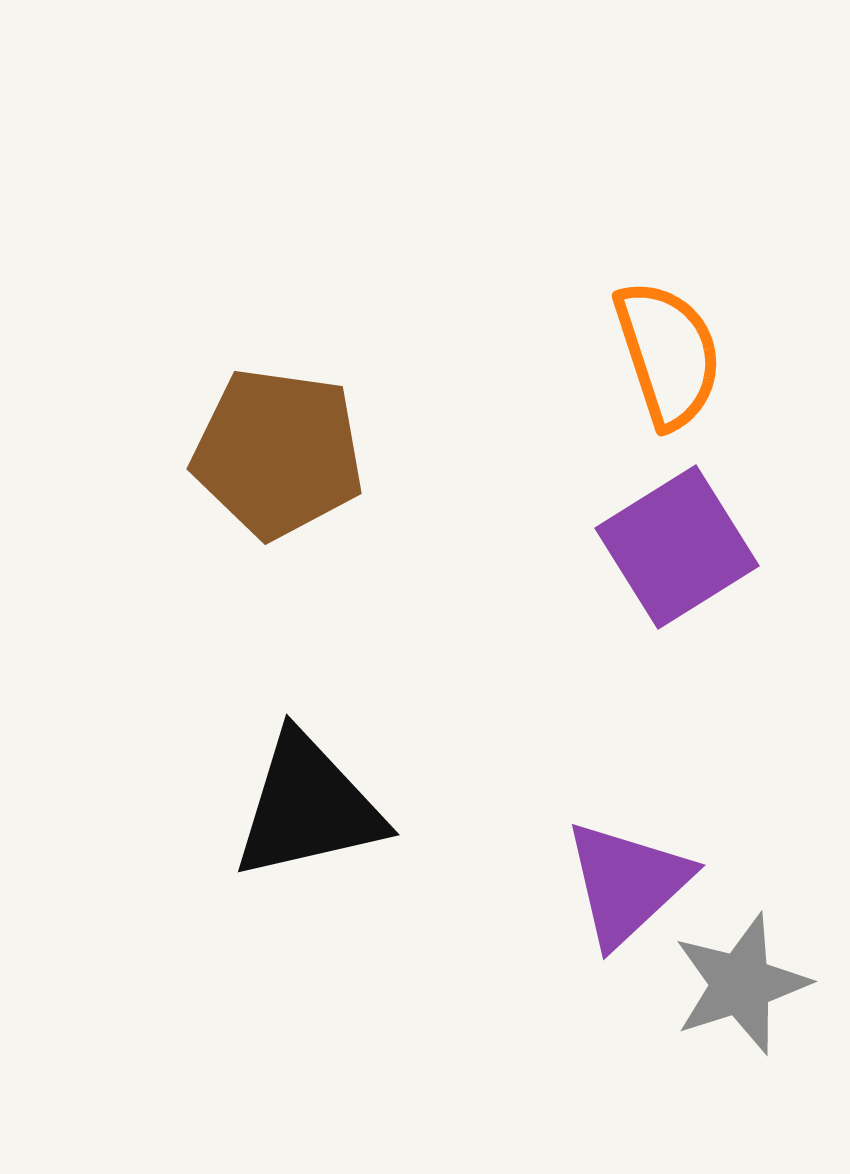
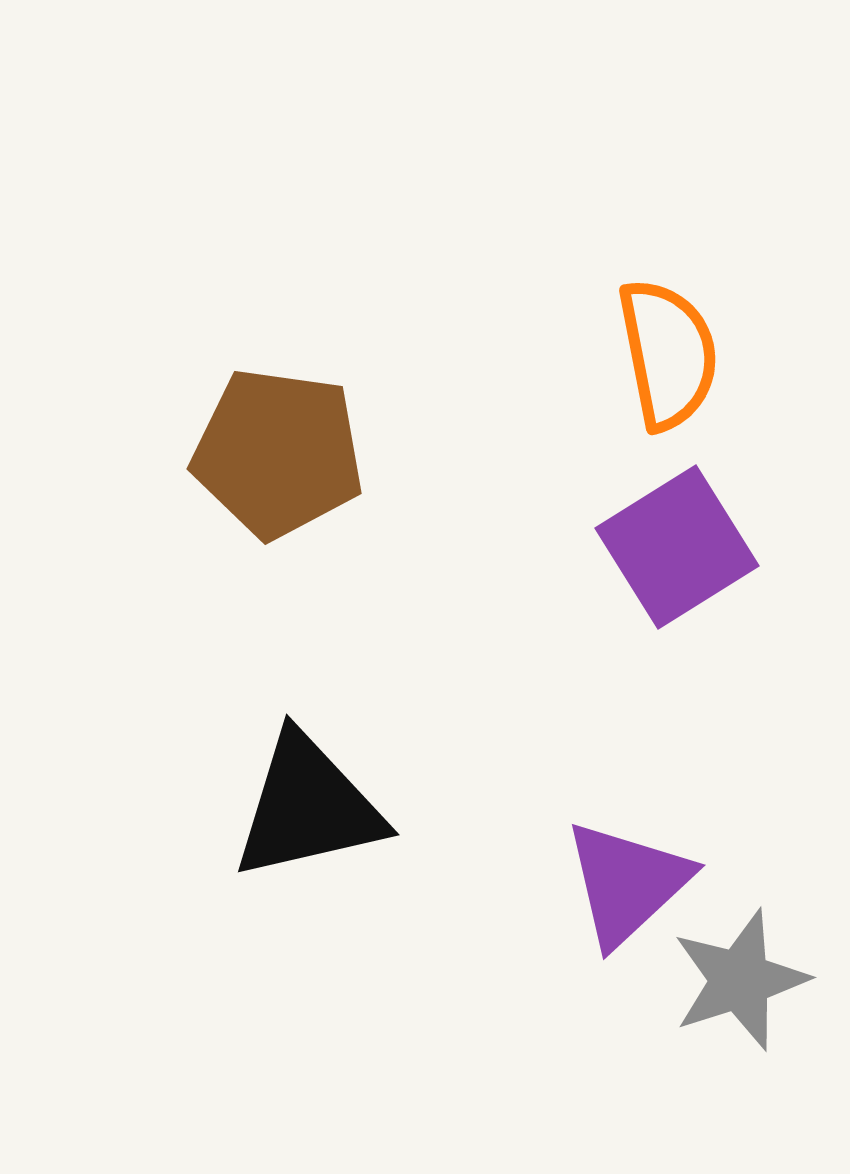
orange semicircle: rotated 7 degrees clockwise
gray star: moved 1 px left, 4 px up
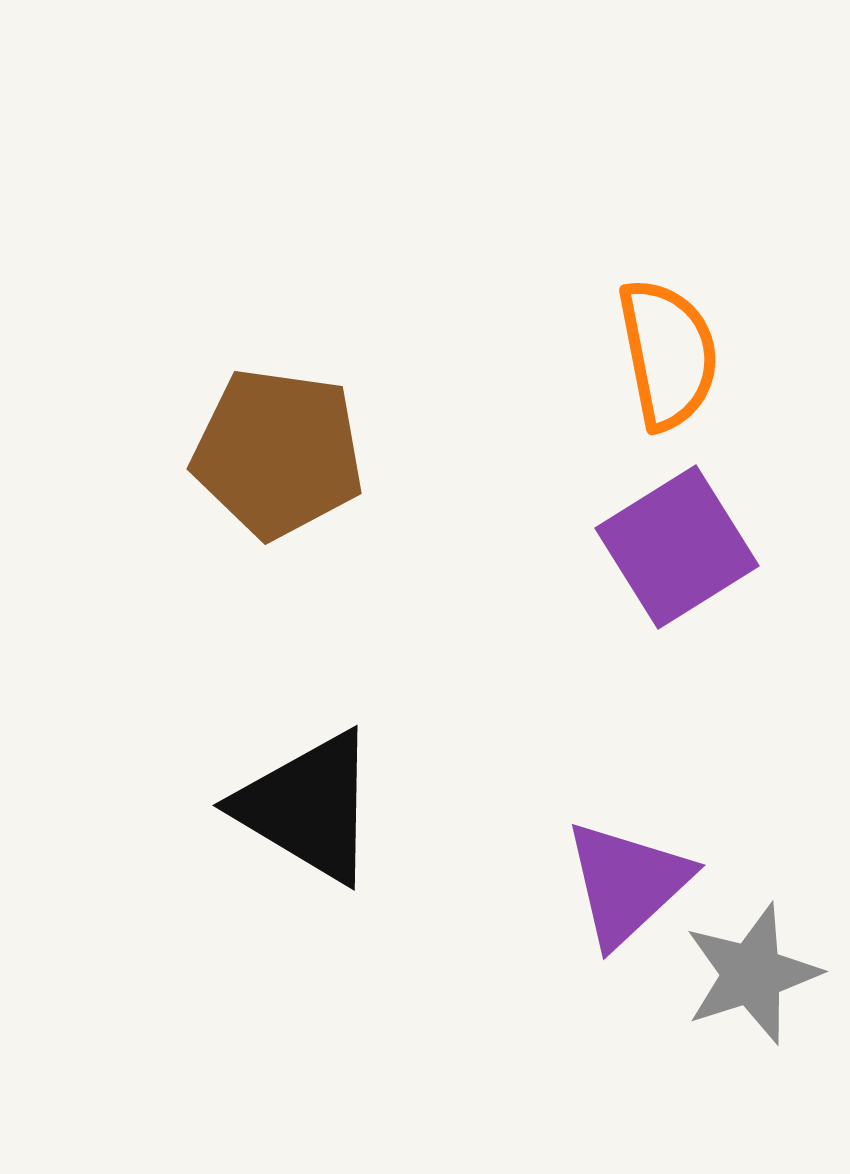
black triangle: rotated 44 degrees clockwise
gray star: moved 12 px right, 6 px up
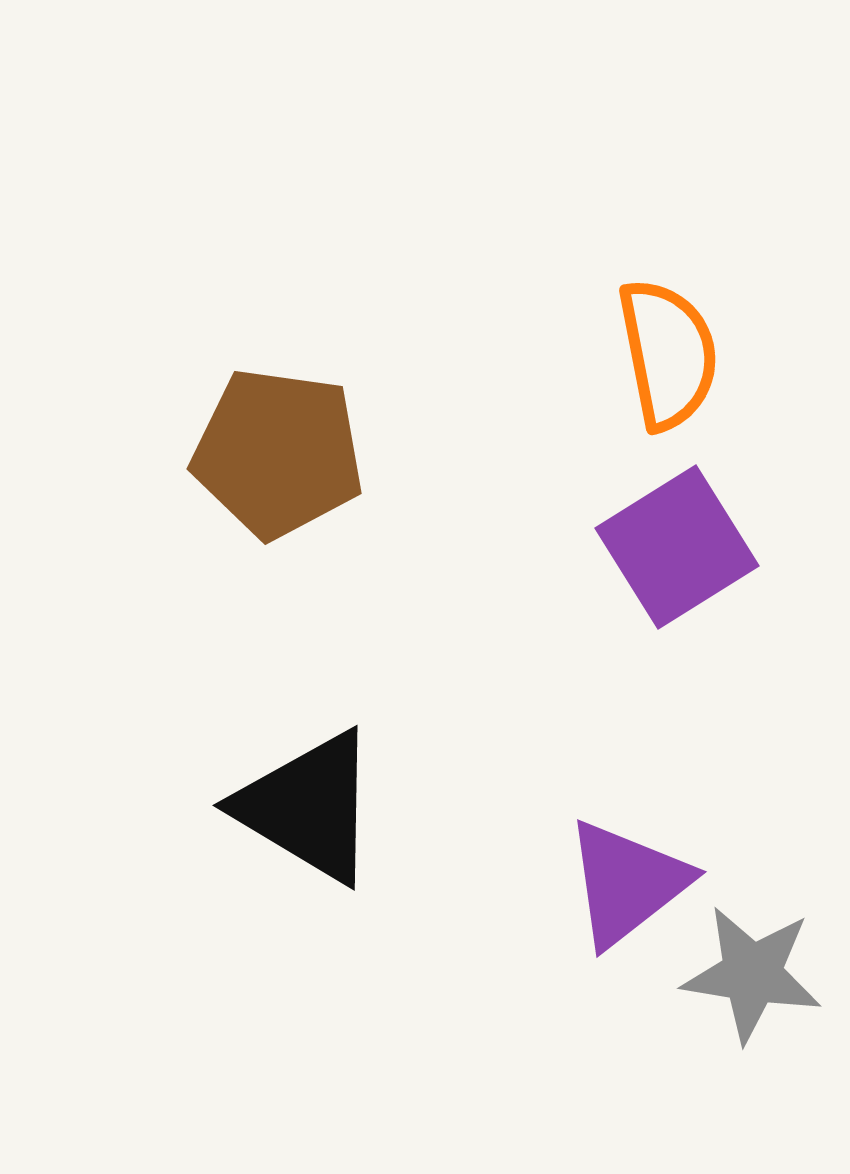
purple triangle: rotated 5 degrees clockwise
gray star: rotated 27 degrees clockwise
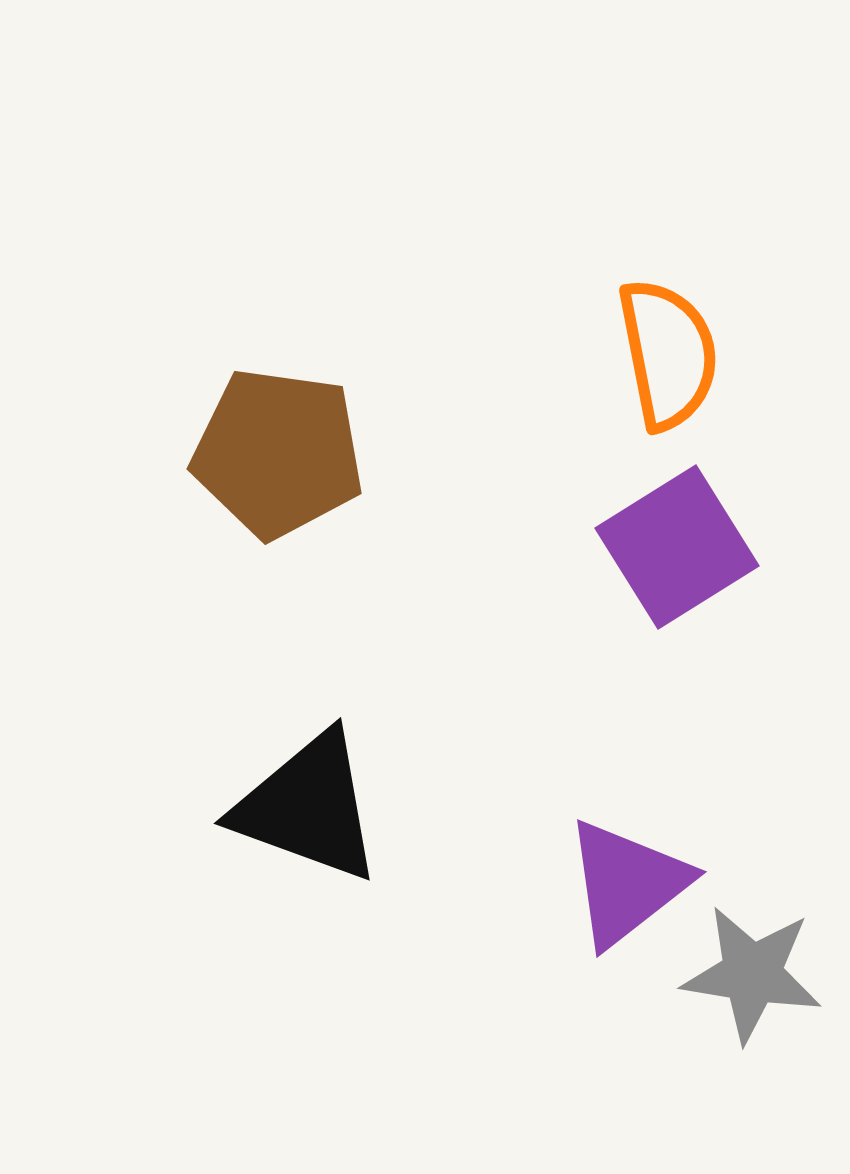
black triangle: rotated 11 degrees counterclockwise
